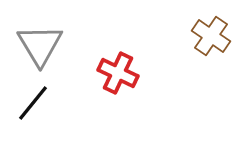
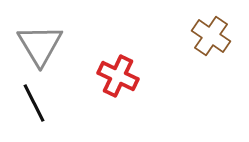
red cross: moved 3 px down
black line: moved 1 px right; rotated 66 degrees counterclockwise
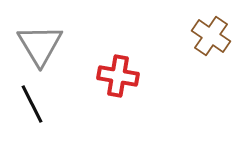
red cross: rotated 15 degrees counterclockwise
black line: moved 2 px left, 1 px down
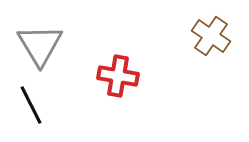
black line: moved 1 px left, 1 px down
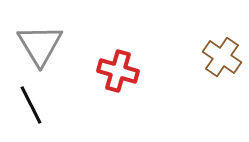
brown cross: moved 11 px right, 21 px down
red cross: moved 5 px up; rotated 6 degrees clockwise
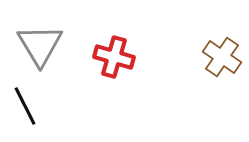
red cross: moved 4 px left, 14 px up
black line: moved 6 px left, 1 px down
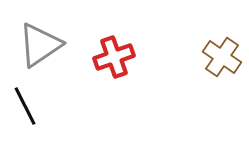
gray triangle: rotated 27 degrees clockwise
red cross: rotated 36 degrees counterclockwise
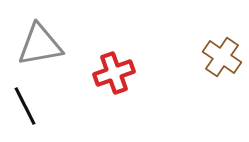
gray triangle: rotated 24 degrees clockwise
red cross: moved 16 px down
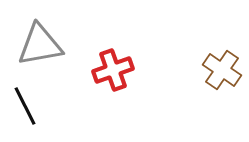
brown cross: moved 13 px down
red cross: moved 1 px left, 3 px up
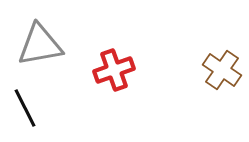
red cross: moved 1 px right
black line: moved 2 px down
